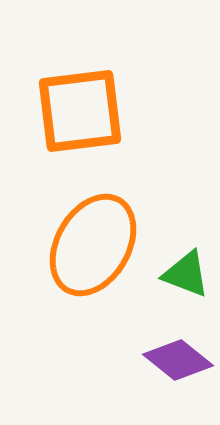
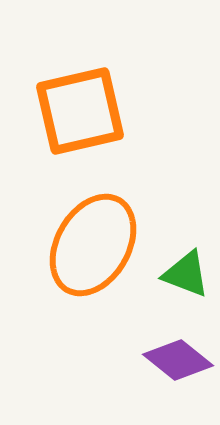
orange square: rotated 6 degrees counterclockwise
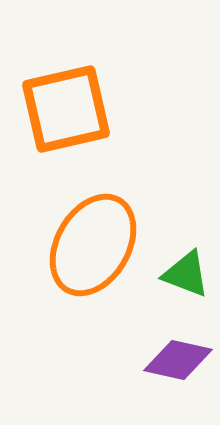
orange square: moved 14 px left, 2 px up
purple diamond: rotated 26 degrees counterclockwise
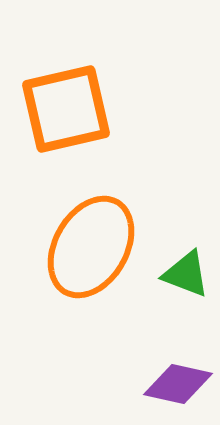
orange ellipse: moved 2 px left, 2 px down
purple diamond: moved 24 px down
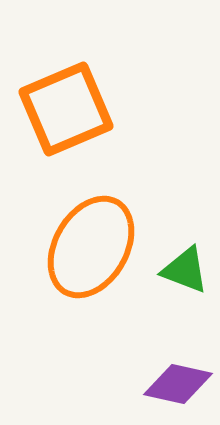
orange square: rotated 10 degrees counterclockwise
green triangle: moved 1 px left, 4 px up
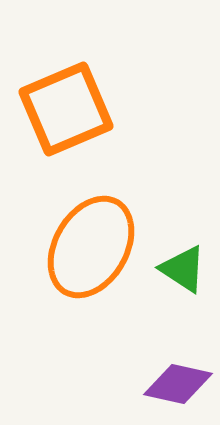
green triangle: moved 2 px left, 1 px up; rotated 12 degrees clockwise
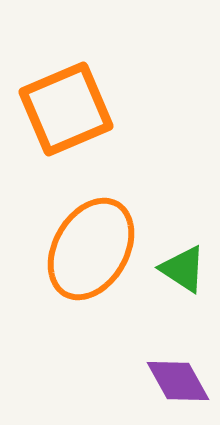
orange ellipse: moved 2 px down
purple diamond: moved 3 px up; rotated 48 degrees clockwise
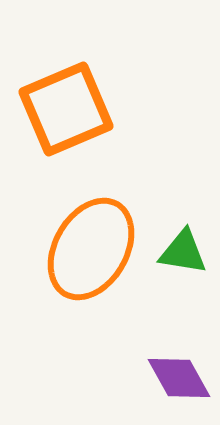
green triangle: moved 17 px up; rotated 24 degrees counterclockwise
purple diamond: moved 1 px right, 3 px up
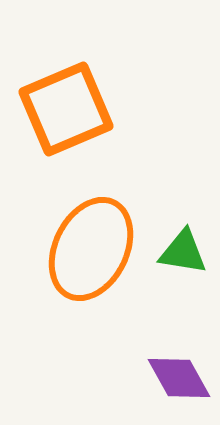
orange ellipse: rotated 4 degrees counterclockwise
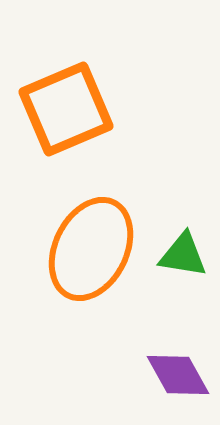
green triangle: moved 3 px down
purple diamond: moved 1 px left, 3 px up
